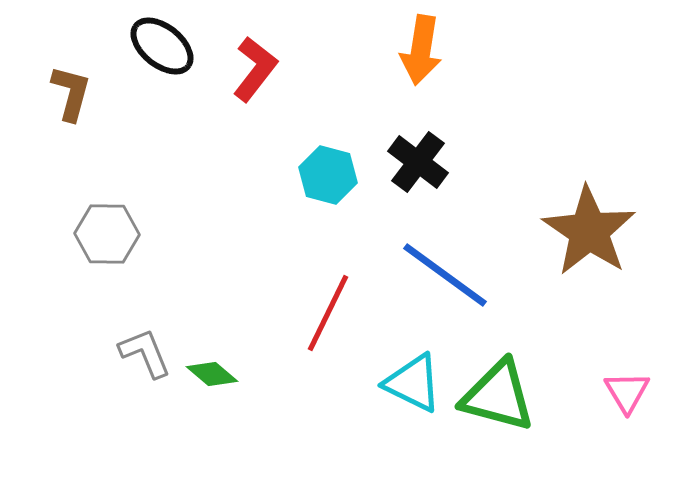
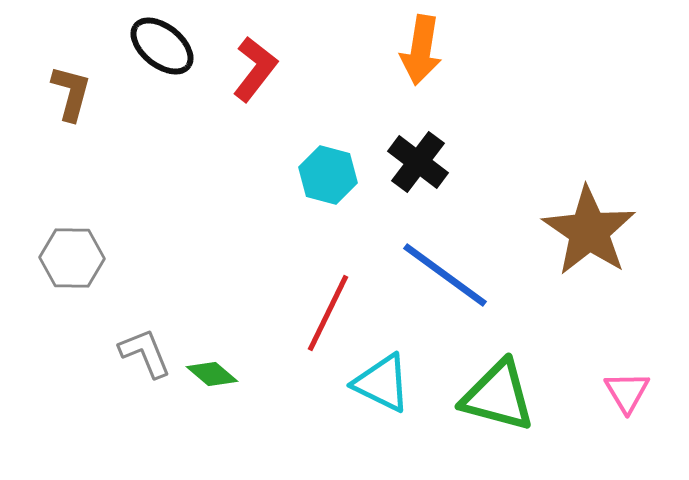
gray hexagon: moved 35 px left, 24 px down
cyan triangle: moved 31 px left
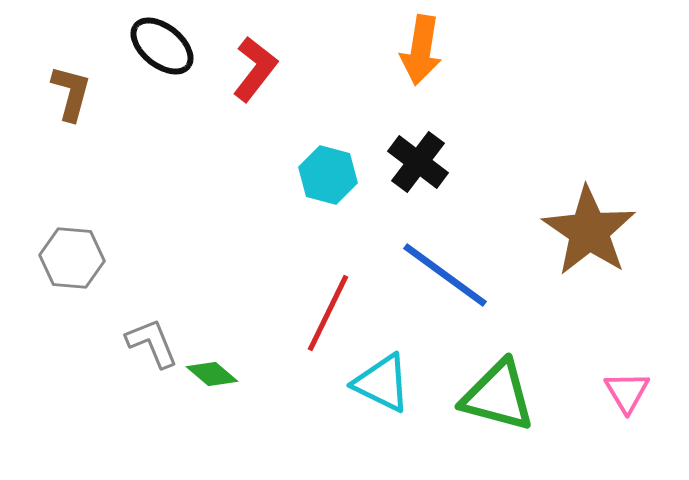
gray hexagon: rotated 4 degrees clockwise
gray L-shape: moved 7 px right, 10 px up
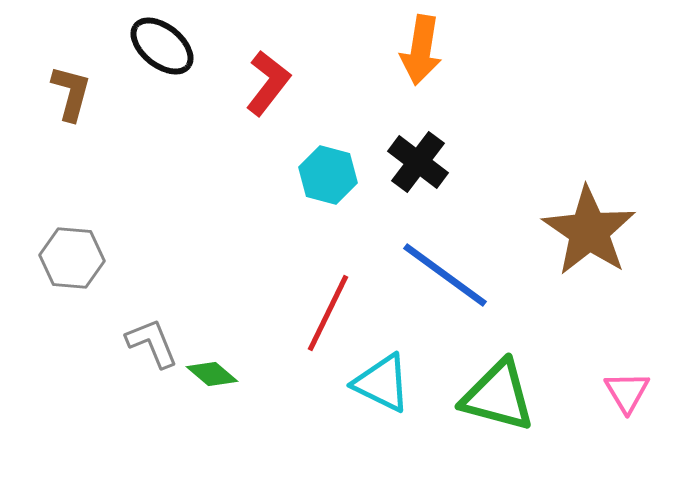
red L-shape: moved 13 px right, 14 px down
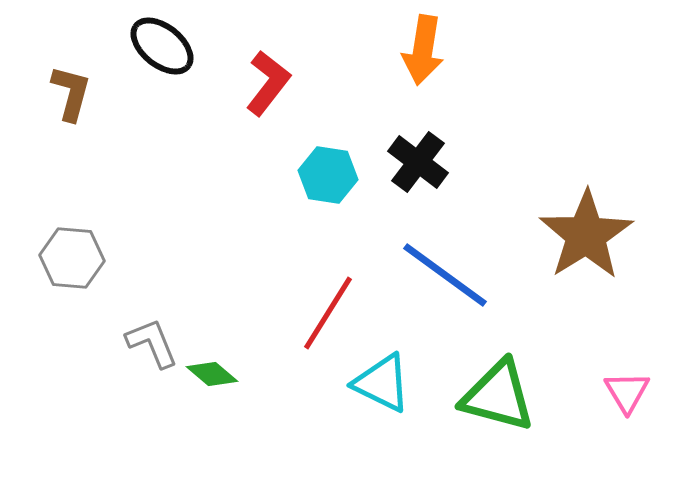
orange arrow: moved 2 px right
cyan hexagon: rotated 6 degrees counterclockwise
brown star: moved 3 px left, 4 px down; rotated 6 degrees clockwise
red line: rotated 6 degrees clockwise
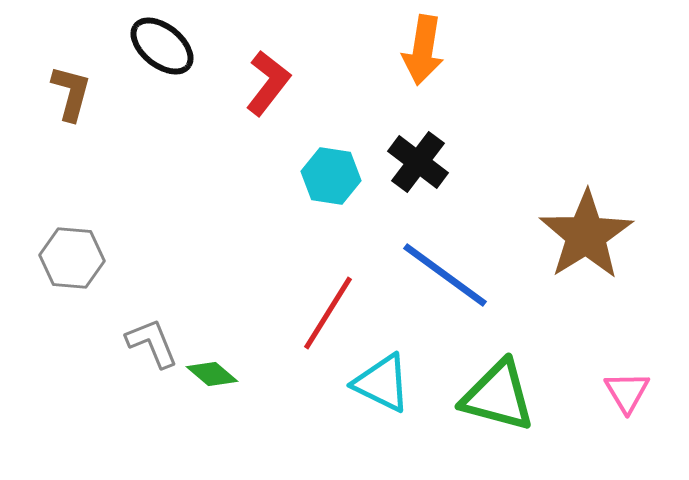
cyan hexagon: moved 3 px right, 1 px down
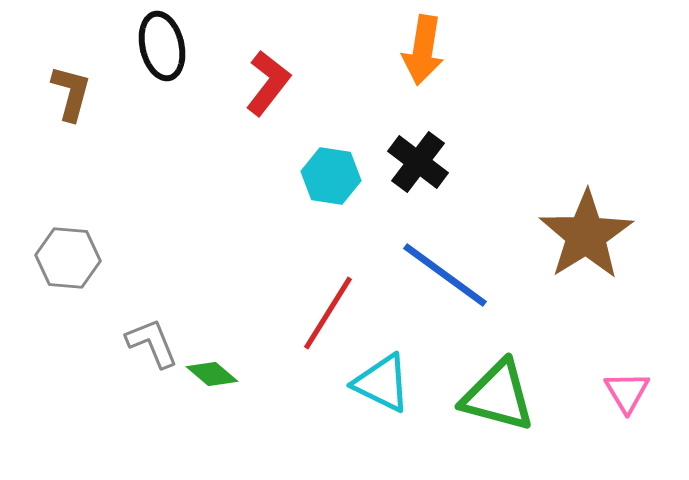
black ellipse: rotated 38 degrees clockwise
gray hexagon: moved 4 px left
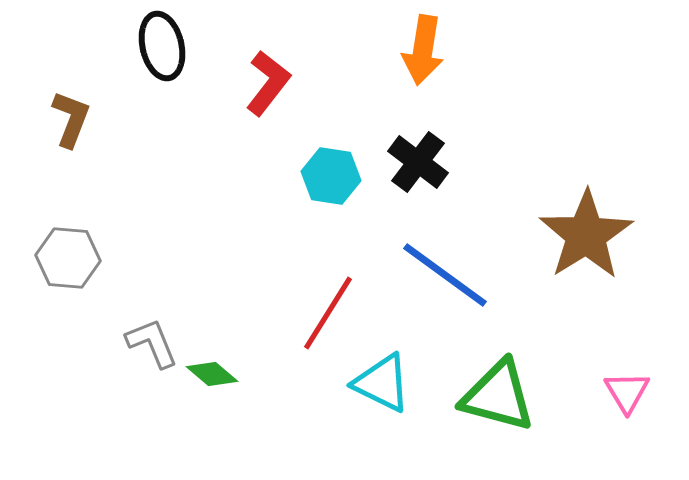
brown L-shape: moved 26 px down; rotated 6 degrees clockwise
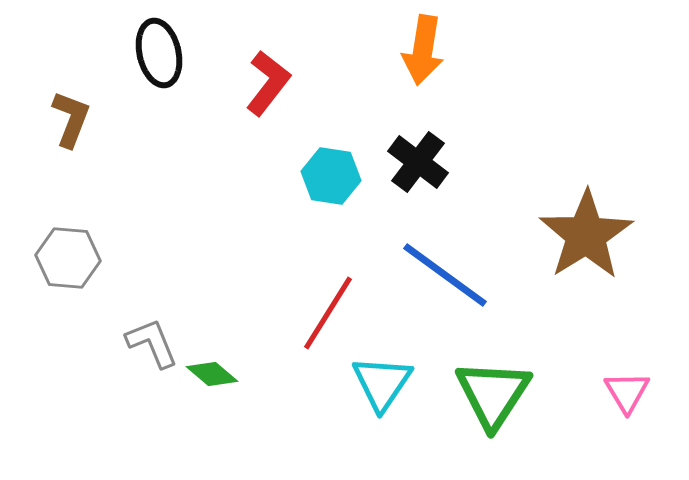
black ellipse: moved 3 px left, 7 px down
cyan triangle: rotated 38 degrees clockwise
green triangle: moved 5 px left, 2 px up; rotated 48 degrees clockwise
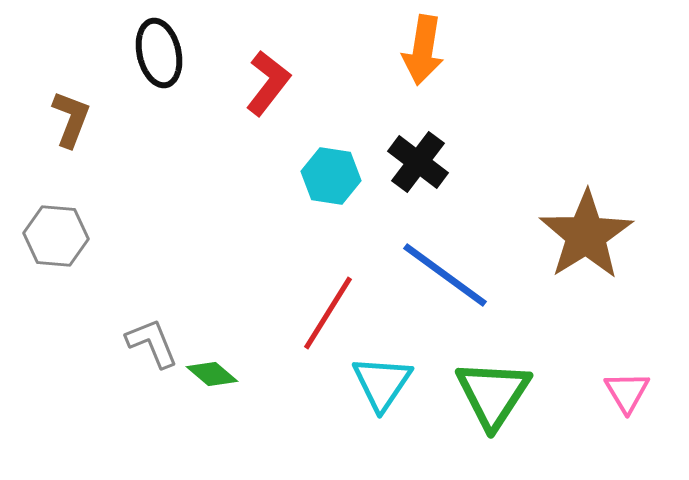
gray hexagon: moved 12 px left, 22 px up
